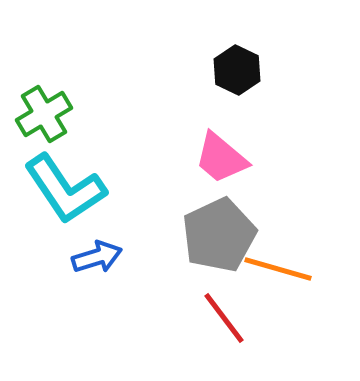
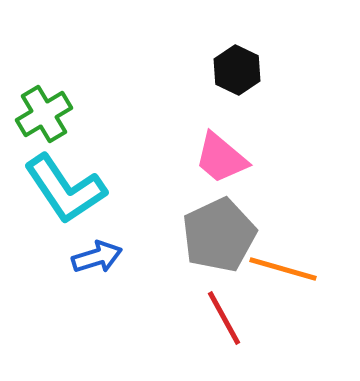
orange line: moved 5 px right
red line: rotated 8 degrees clockwise
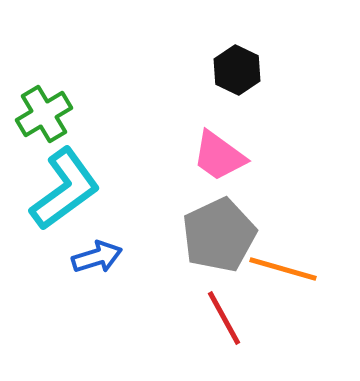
pink trapezoid: moved 2 px left, 2 px up; rotated 4 degrees counterclockwise
cyan L-shape: rotated 92 degrees counterclockwise
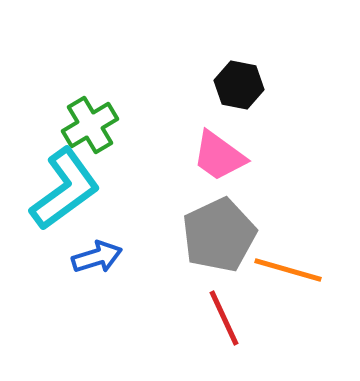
black hexagon: moved 2 px right, 15 px down; rotated 15 degrees counterclockwise
green cross: moved 46 px right, 11 px down
orange line: moved 5 px right, 1 px down
red line: rotated 4 degrees clockwise
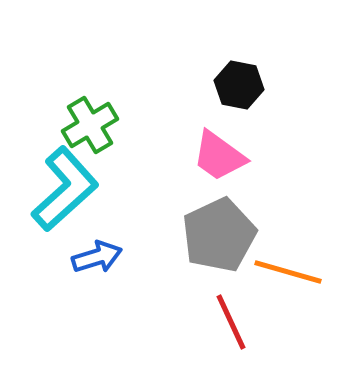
cyan L-shape: rotated 6 degrees counterclockwise
orange line: moved 2 px down
red line: moved 7 px right, 4 px down
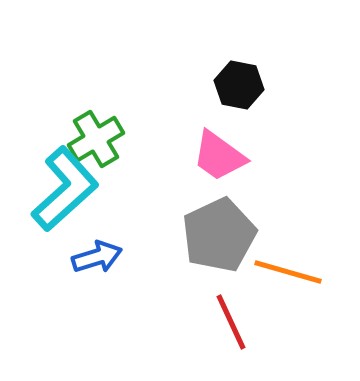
green cross: moved 6 px right, 14 px down
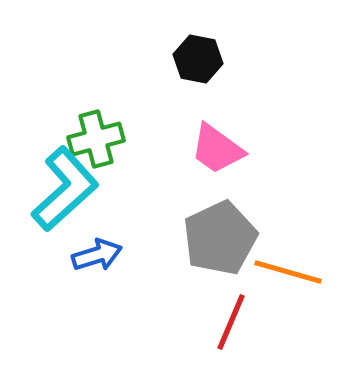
black hexagon: moved 41 px left, 26 px up
green cross: rotated 16 degrees clockwise
pink trapezoid: moved 2 px left, 7 px up
gray pentagon: moved 1 px right, 3 px down
blue arrow: moved 2 px up
red line: rotated 48 degrees clockwise
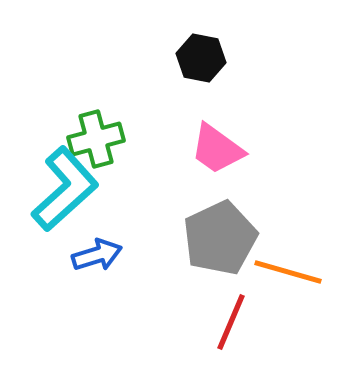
black hexagon: moved 3 px right, 1 px up
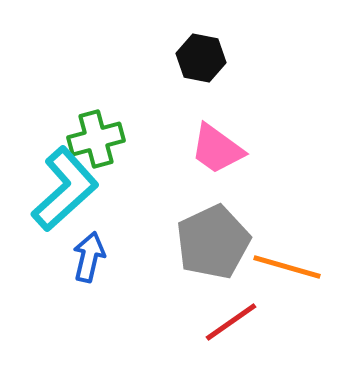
gray pentagon: moved 7 px left, 4 px down
blue arrow: moved 8 px left, 2 px down; rotated 60 degrees counterclockwise
orange line: moved 1 px left, 5 px up
red line: rotated 32 degrees clockwise
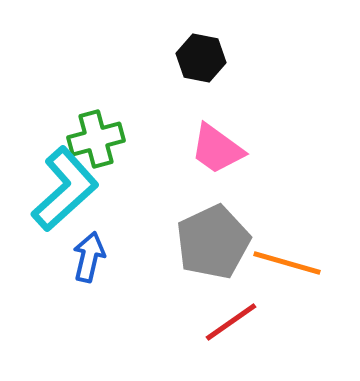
orange line: moved 4 px up
